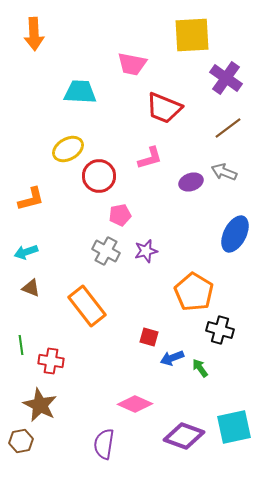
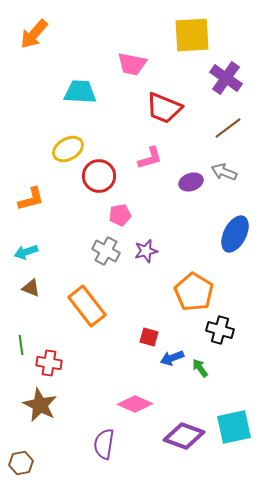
orange arrow: rotated 44 degrees clockwise
red cross: moved 2 px left, 2 px down
brown hexagon: moved 22 px down
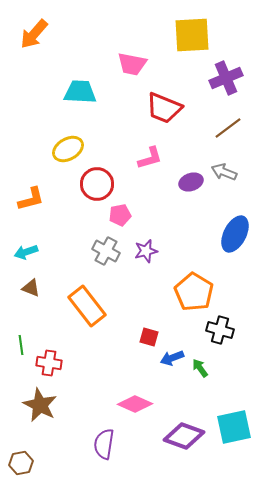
purple cross: rotated 32 degrees clockwise
red circle: moved 2 px left, 8 px down
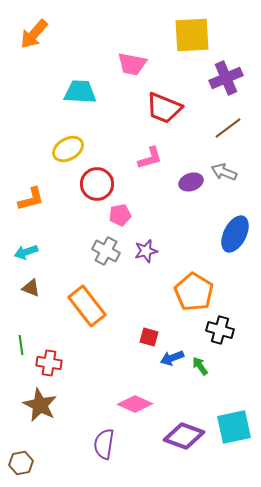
green arrow: moved 2 px up
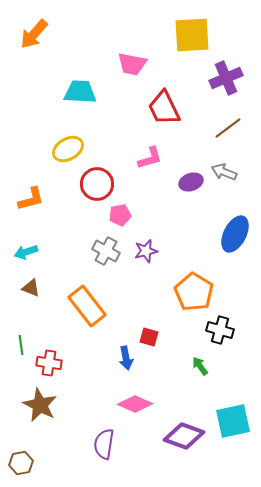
red trapezoid: rotated 42 degrees clockwise
blue arrow: moved 46 px left; rotated 80 degrees counterclockwise
cyan square: moved 1 px left, 6 px up
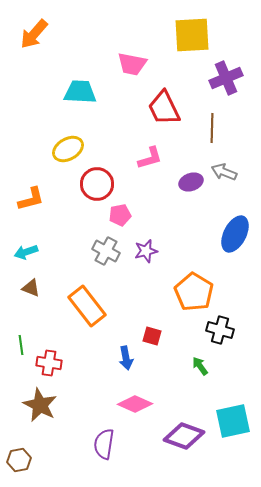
brown line: moved 16 px left; rotated 52 degrees counterclockwise
red square: moved 3 px right, 1 px up
brown hexagon: moved 2 px left, 3 px up
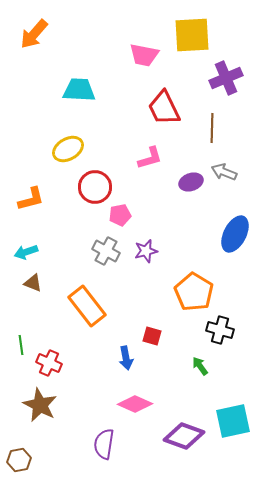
pink trapezoid: moved 12 px right, 9 px up
cyan trapezoid: moved 1 px left, 2 px up
red circle: moved 2 px left, 3 px down
brown triangle: moved 2 px right, 5 px up
red cross: rotated 15 degrees clockwise
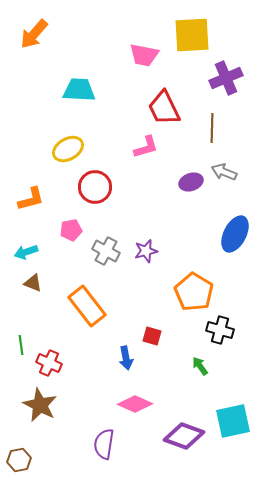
pink L-shape: moved 4 px left, 11 px up
pink pentagon: moved 49 px left, 15 px down
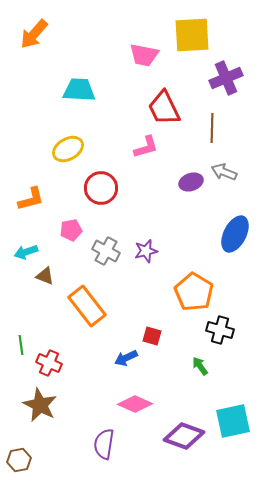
red circle: moved 6 px right, 1 px down
brown triangle: moved 12 px right, 7 px up
blue arrow: rotated 75 degrees clockwise
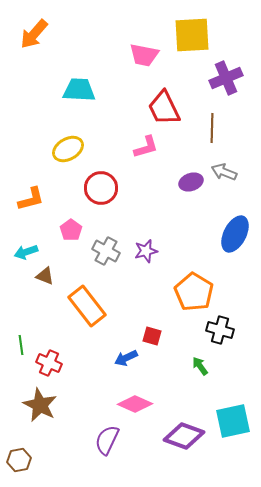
pink pentagon: rotated 25 degrees counterclockwise
purple semicircle: moved 3 px right, 4 px up; rotated 16 degrees clockwise
